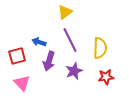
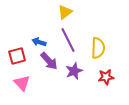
purple line: moved 2 px left
yellow semicircle: moved 2 px left
purple arrow: rotated 60 degrees counterclockwise
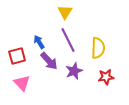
yellow triangle: rotated 21 degrees counterclockwise
blue arrow: rotated 40 degrees clockwise
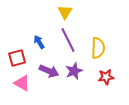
red square: moved 2 px down
purple arrow: moved 10 px down; rotated 24 degrees counterclockwise
pink triangle: rotated 18 degrees counterclockwise
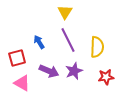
yellow semicircle: moved 1 px left, 1 px up
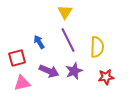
pink triangle: rotated 42 degrees counterclockwise
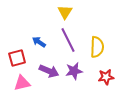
blue arrow: rotated 24 degrees counterclockwise
purple star: rotated 12 degrees clockwise
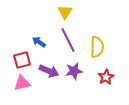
red square: moved 5 px right, 2 px down
red star: rotated 21 degrees counterclockwise
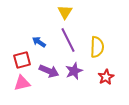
purple star: rotated 12 degrees counterclockwise
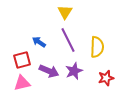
red star: moved 1 px down; rotated 14 degrees clockwise
